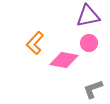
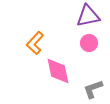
pink diamond: moved 6 px left, 11 px down; rotated 68 degrees clockwise
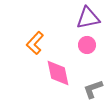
purple triangle: moved 2 px down
pink circle: moved 2 px left, 2 px down
pink diamond: moved 2 px down
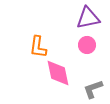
orange L-shape: moved 3 px right, 4 px down; rotated 35 degrees counterclockwise
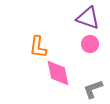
purple triangle: rotated 30 degrees clockwise
pink circle: moved 3 px right, 1 px up
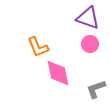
orange L-shape: rotated 30 degrees counterclockwise
gray L-shape: moved 3 px right
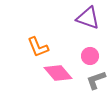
pink circle: moved 12 px down
pink diamond: rotated 28 degrees counterclockwise
gray L-shape: moved 9 px up
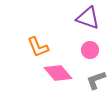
pink circle: moved 6 px up
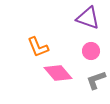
pink circle: moved 1 px right, 1 px down
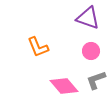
pink diamond: moved 6 px right, 13 px down
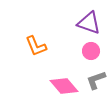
purple triangle: moved 1 px right, 5 px down
orange L-shape: moved 2 px left, 1 px up
